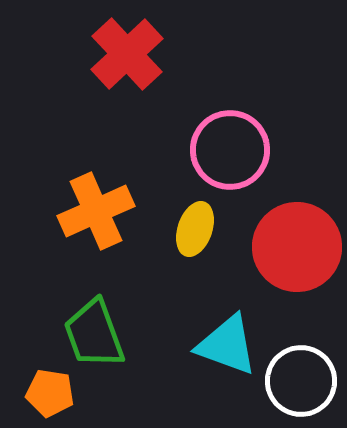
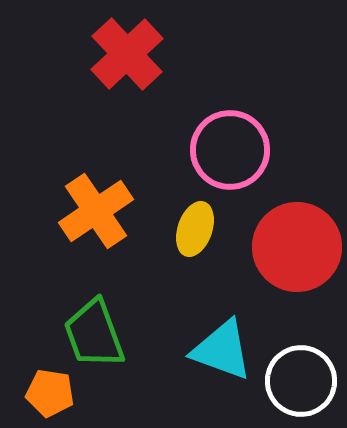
orange cross: rotated 10 degrees counterclockwise
cyan triangle: moved 5 px left, 5 px down
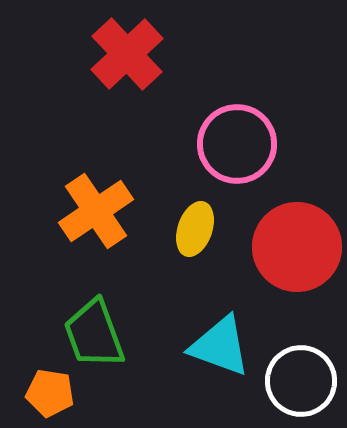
pink circle: moved 7 px right, 6 px up
cyan triangle: moved 2 px left, 4 px up
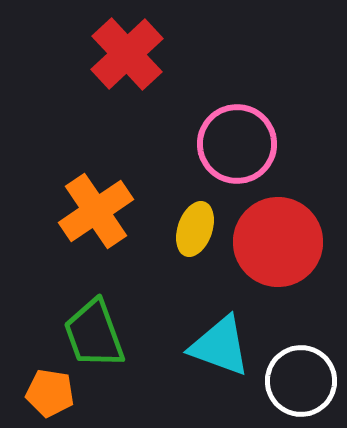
red circle: moved 19 px left, 5 px up
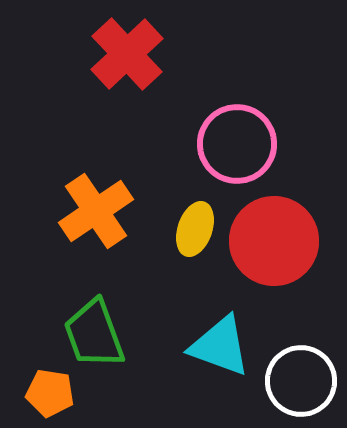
red circle: moved 4 px left, 1 px up
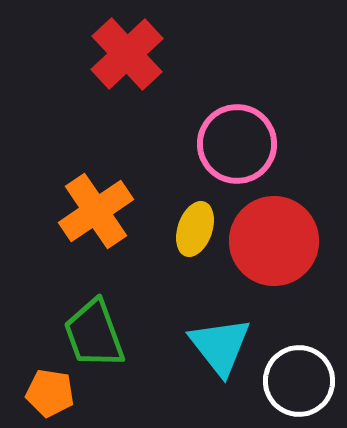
cyan triangle: rotated 32 degrees clockwise
white circle: moved 2 px left
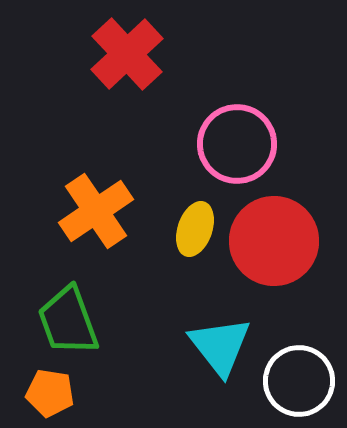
green trapezoid: moved 26 px left, 13 px up
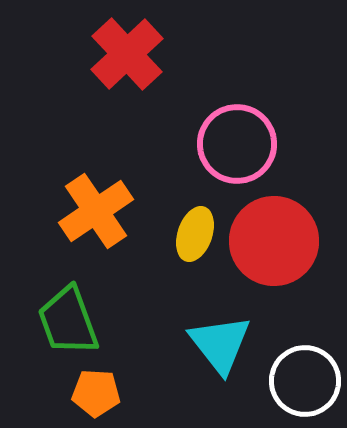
yellow ellipse: moved 5 px down
cyan triangle: moved 2 px up
white circle: moved 6 px right
orange pentagon: moved 46 px right; rotated 6 degrees counterclockwise
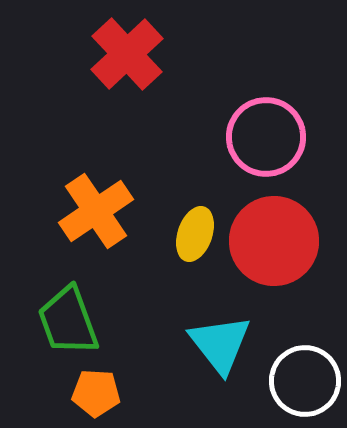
pink circle: moved 29 px right, 7 px up
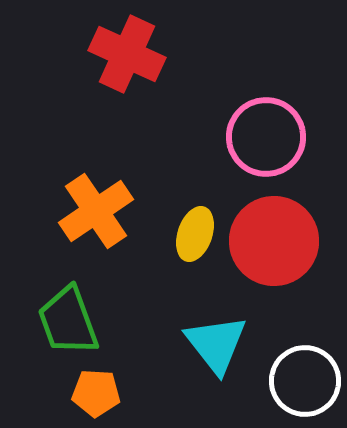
red cross: rotated 22 degrees counterclockwise
cyan triangle: moved 4 px left
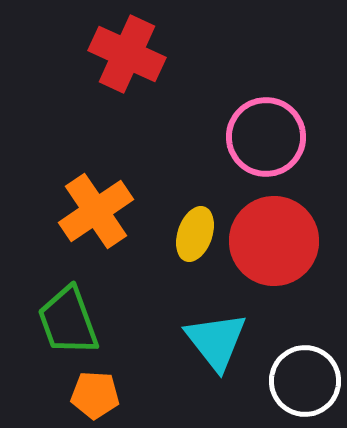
cyan triangle: moved 3 px up
orange pentagon: moved 1 px left, 2 px down
